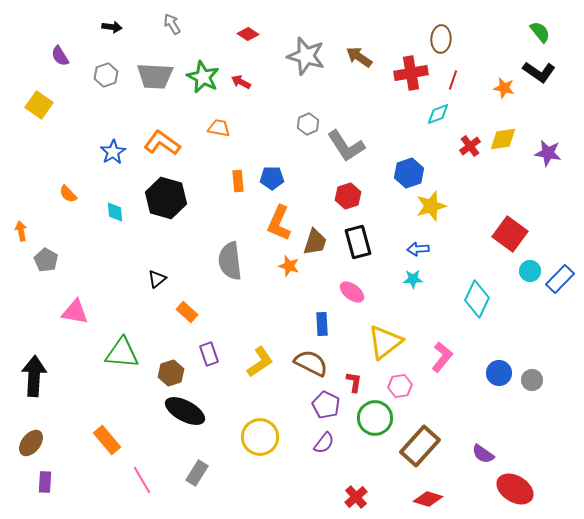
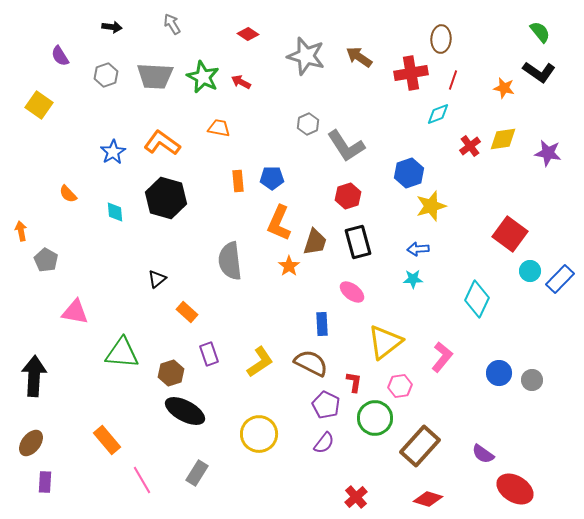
orange star at (289, 266): rotated 20 degrees clockwise
yellow circle at (260, 437): moved 1 px left, 3 px up
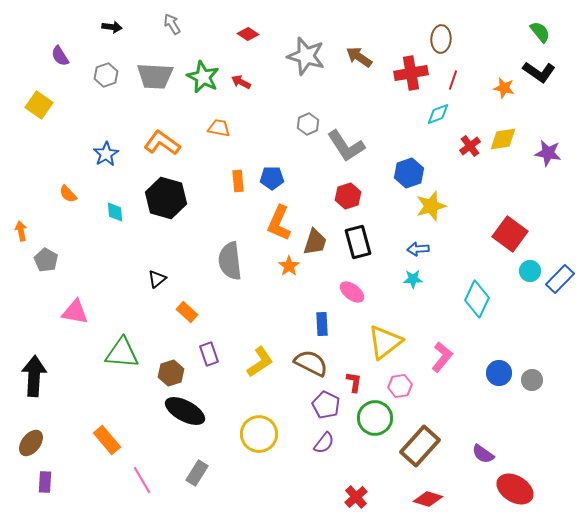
blue star at (113, 152): moved 7 px left, 2 px down
